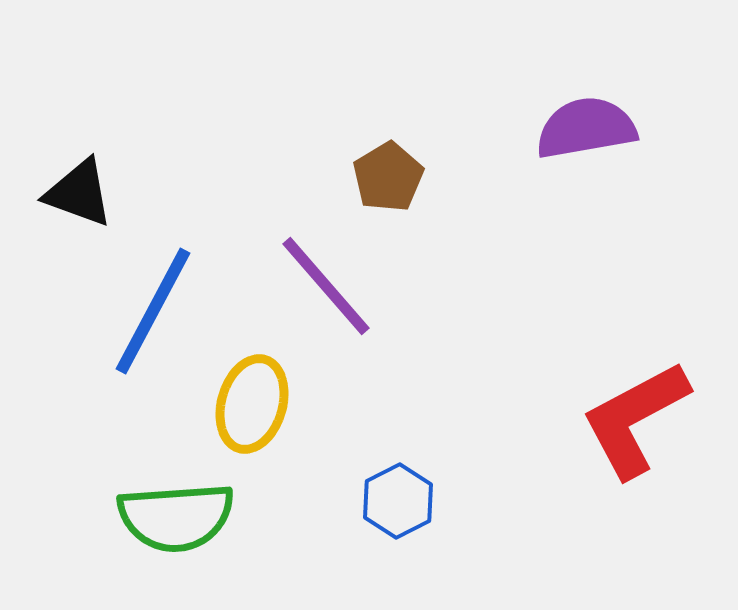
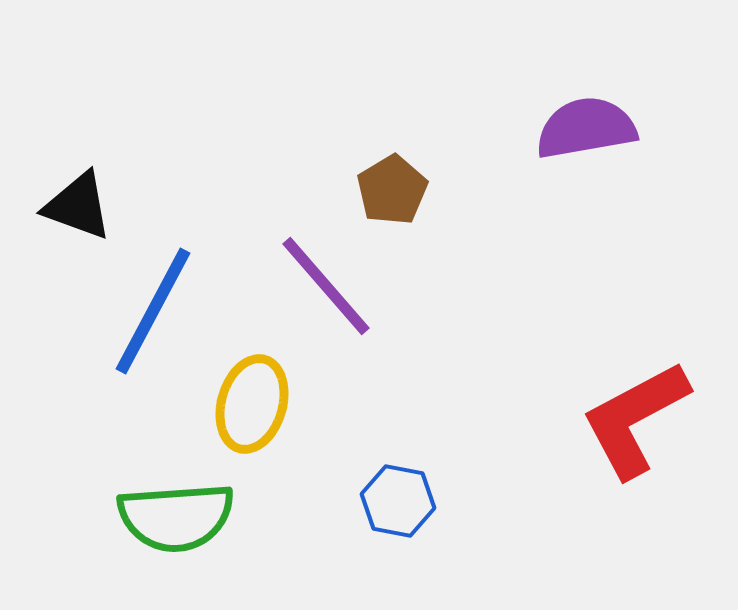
brown pentagon: moved 4 px right, 13 px down
black triangle: moved 1 px left, 13 px down
blue hexagon: rotated 22 degrees counterclockwise
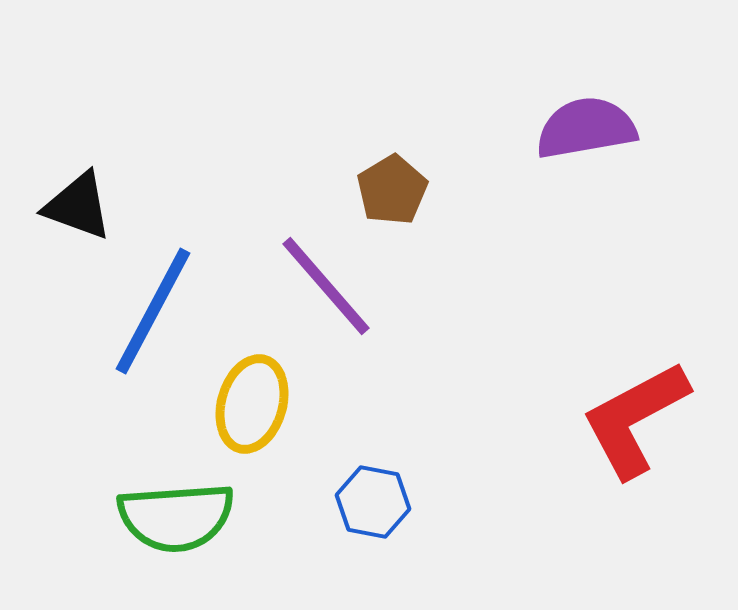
blue hexagon: moved 25 px left, 1 px down
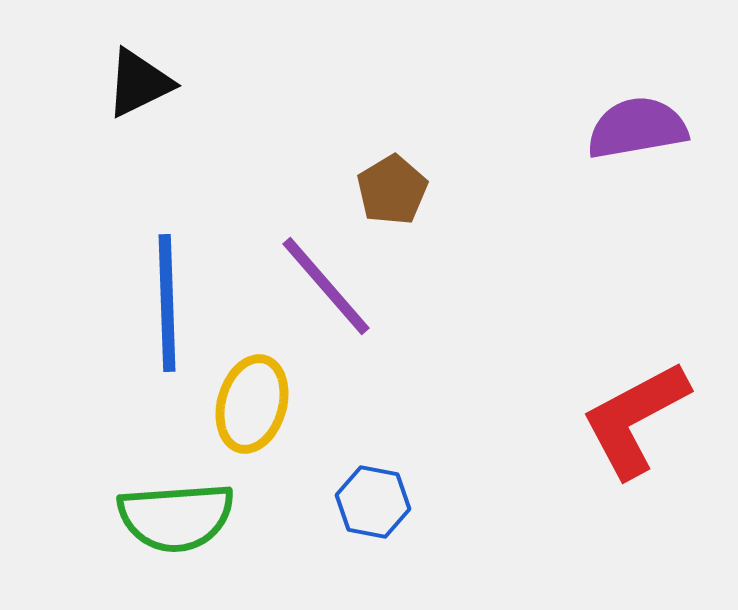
purple semicircle: moved 51 px right
black triangle: moved 61 px right, 123 px up; rotated 46 degrees counterclockwise
blue line: moved 14 px right, 8 px up; rotated 30 degrees counterclockwise
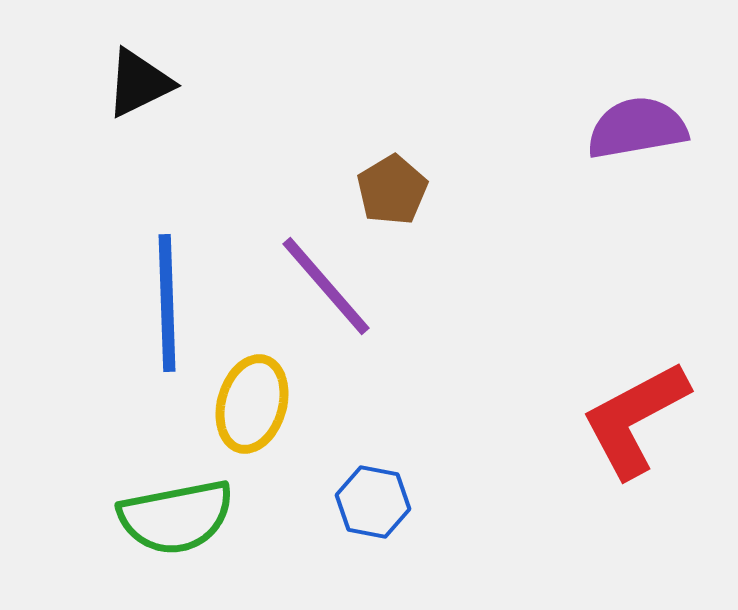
green semicircle: rotated 7 degrees counterclockwise
